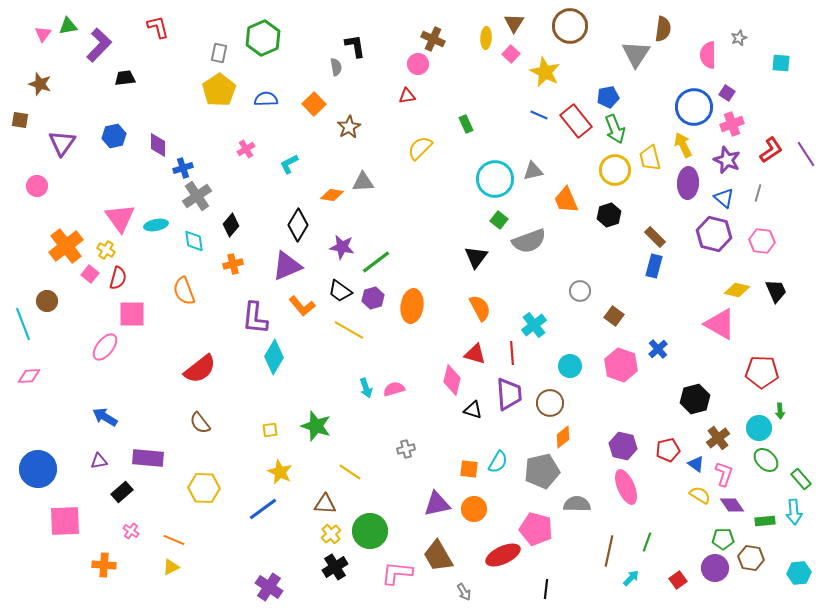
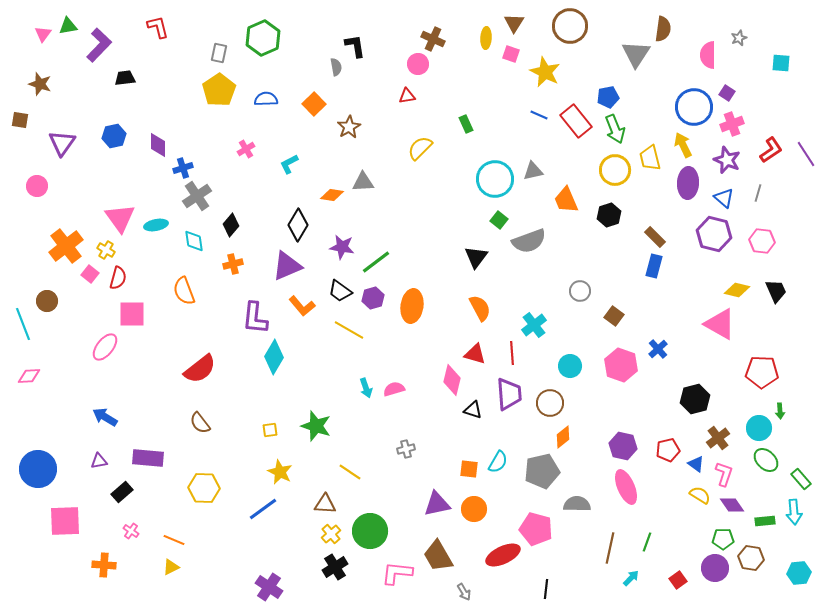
pink square at (511, 54): rotated 24 degrees counterclockwise
brown line at (609, 551): moved 1 px right, 3 px up
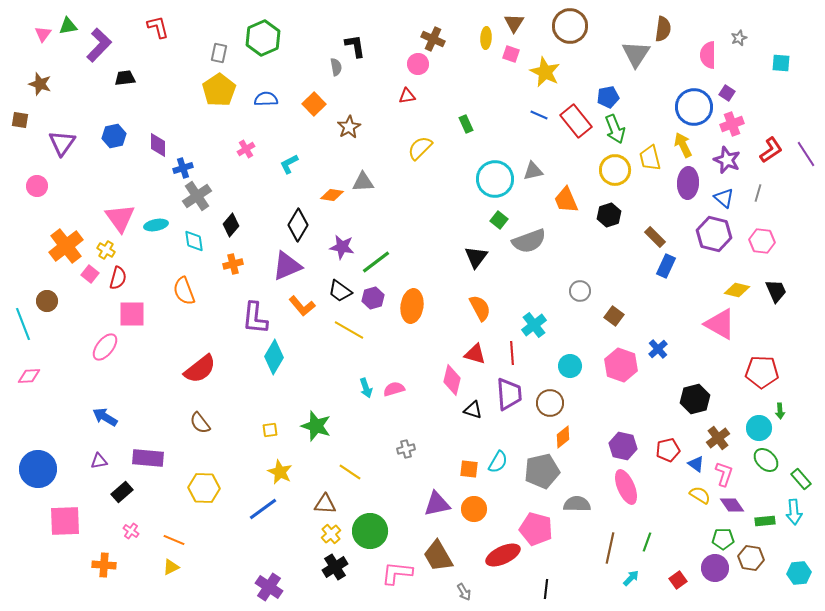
blue rectangle at (654, 266): moved 12 px right; rotated 10 degrees clockwise
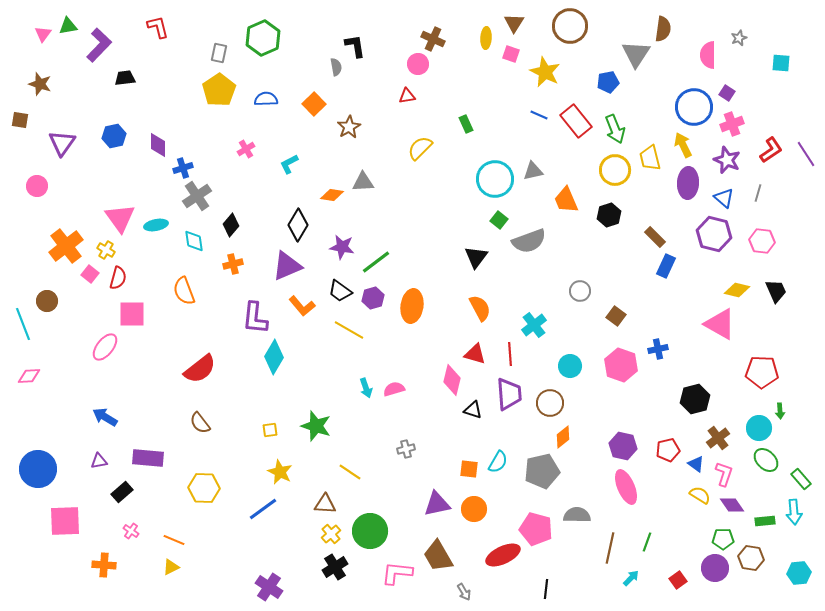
blue pentagon at (608, 97): moved 15 px up
brown square at (614, 316): moved 2 px right
blue cross at (658, 349): rotated 30 degrees clockwise
red line at (512, 353): moved 2 px left, 1 px down
gray semicircle at (577, 504): moved 11 px down
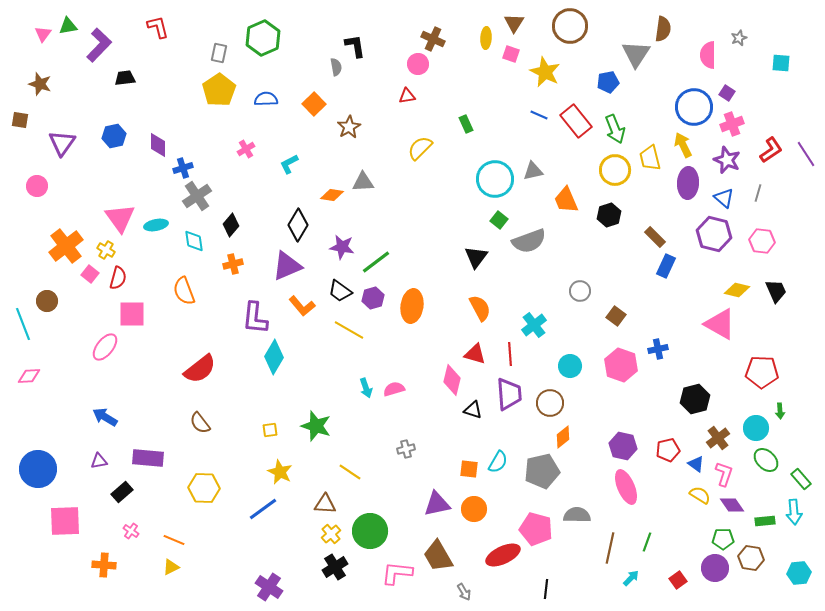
cyan circle at (759, 428): moved 3 px left
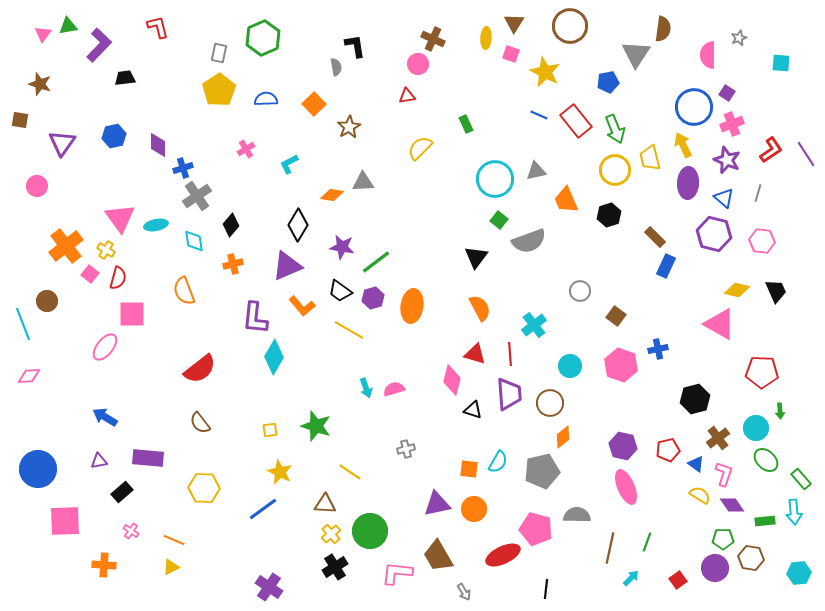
gray triangle at (533, 171): moved 3 px right
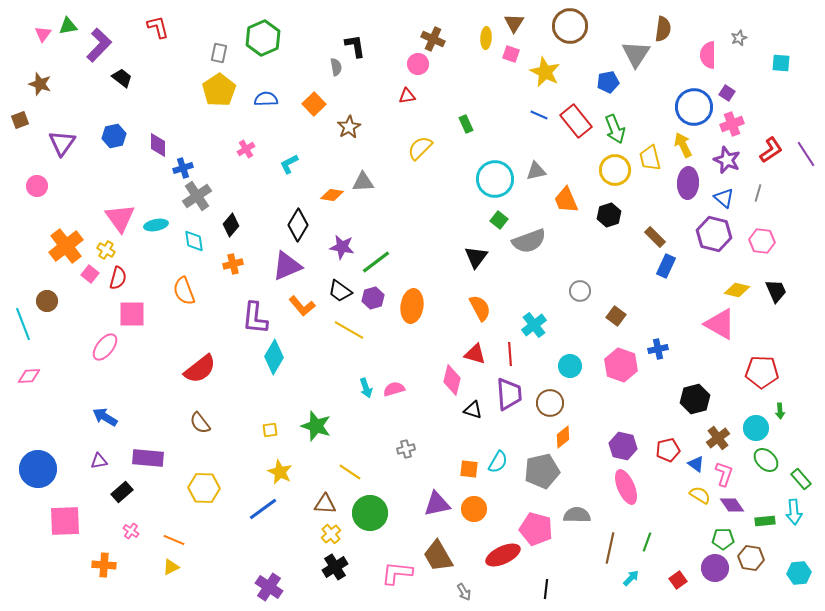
black trapezoid at (125, 78): moved 3 px left; rotated 45 degrees clockwise
brown square at (20, 120): rotated 30 degrees counterclockwise
green circle at (370, 531): moved 18 px up
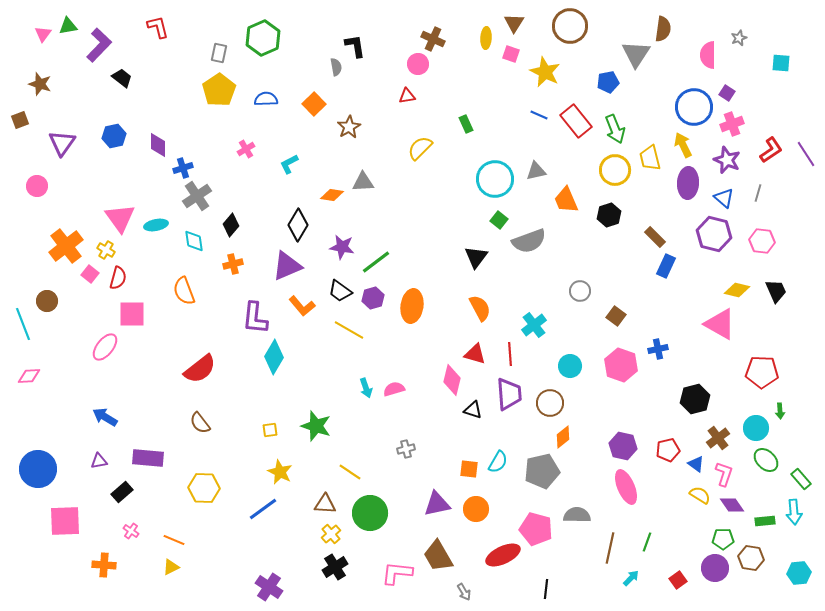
orange circle at (474, 509): moved 2 px right
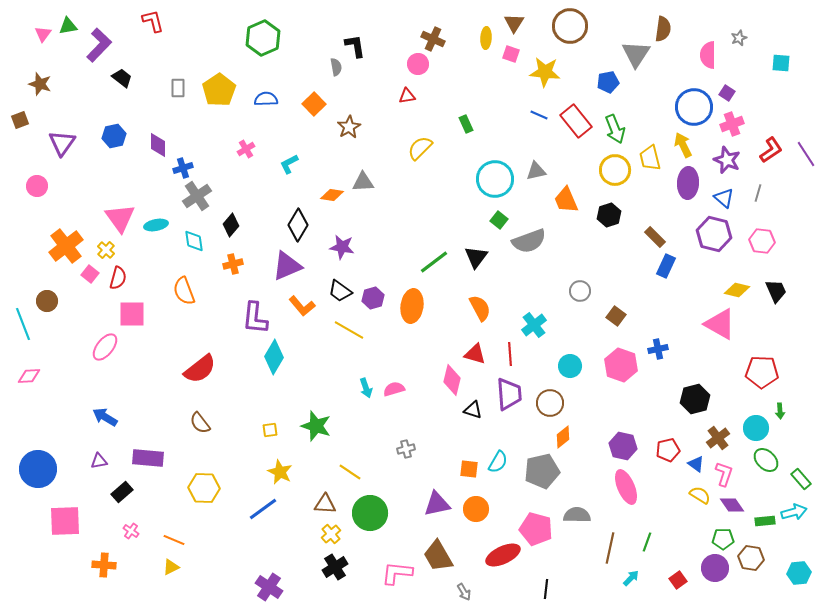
red L-shape at (158, 27): moved 5 px left, 6 px up
gray rectangle at (219, 53): moved 41 px left, 35 px down; rotated 12 degrees counterclockwise
yellow star at (545, 72): rotated 20 degrees counterclockwise
yellow cross at (106, 250): rotated 12 degrees clockwise
green line at (376, 262): moved 58 px right
cyan arrow at (794, 512): rotated 100 degrees counterclockwise
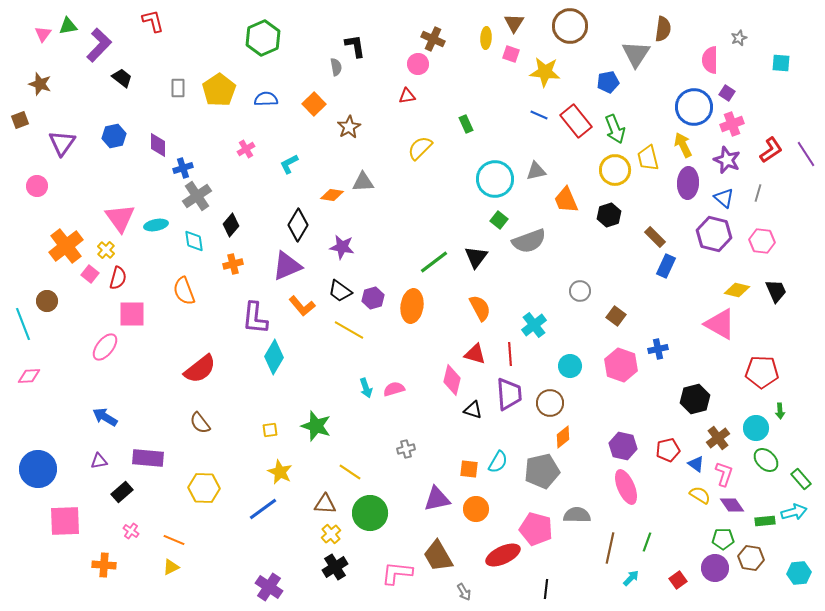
pink semicircle at (708, 55): moved 2 px right, 5 px down
yellow trapezoid at (650, 158): moved 2 px left
purple triangle at (437, 504): moved 5 px up
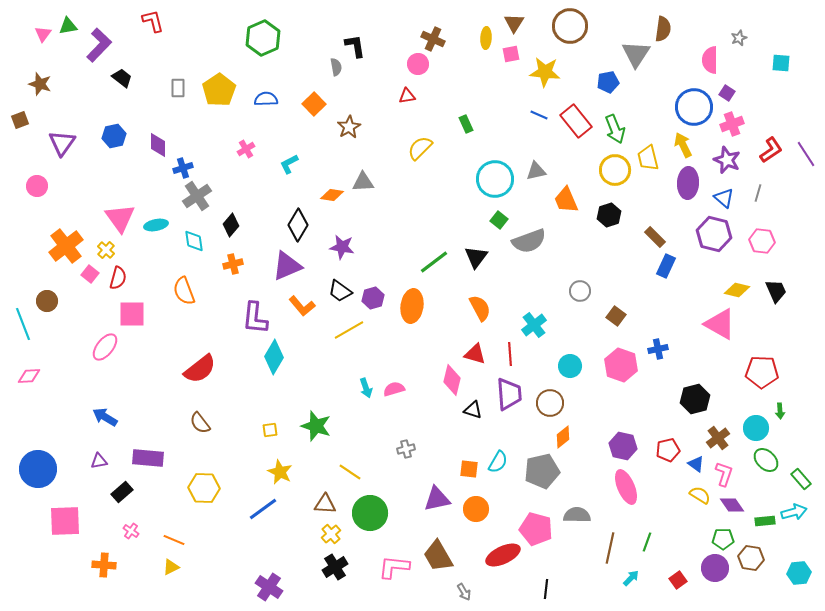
pink square at (511, 54): rotated 30 degrees counterclockwise
yellow line at (349, 330): rotated 60 degrees counterclockwise
pink L-shape at (397, 573): moved 3 px left, 6 px up
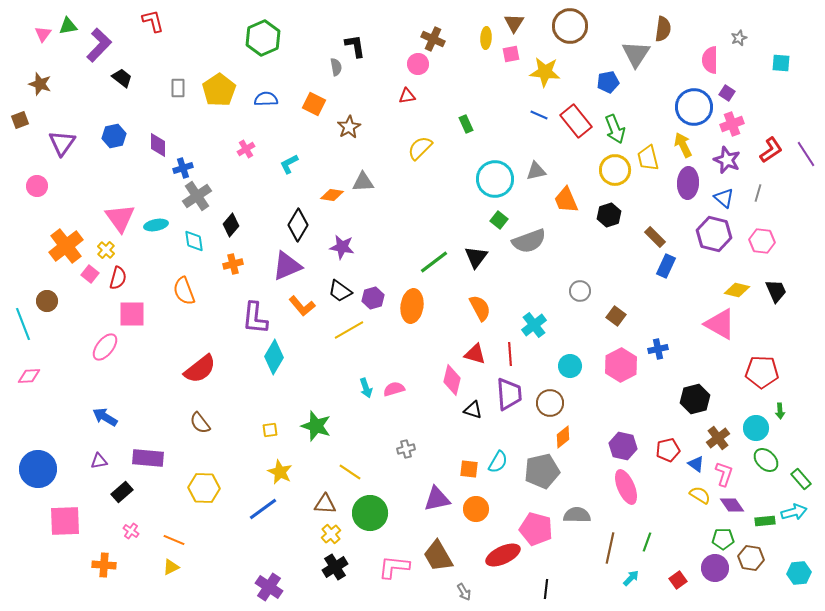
orange square at (314, 104): rotated 20 degrees counterclockwise
pink hexagon at (621, 365): rotated 12 degrees clockwise
